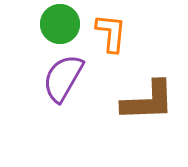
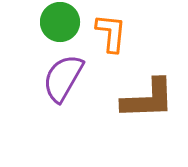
green circle: moved 2 px up
brown L-shape: moved 2 px up
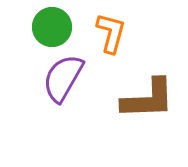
green circle: moved 8 px left, 5 px down
orange L-shape: rotated 9 degrees clockwise
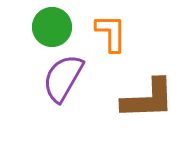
orange L-shape: rotated 15 degrees counterclockwise
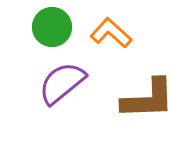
orange L-shape: rotated 48 degrees counterclockwise
purple semicircle: moved 1 px left, 5 px down; rotated 21 degrees clockwise
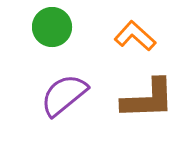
orange L-shape: moved 24 px right, 3 px down
purple semicircle: moved 2 px right, 12 px down
